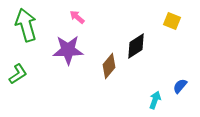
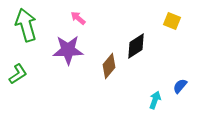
pink arrow: moved 1 px right, 1 px down
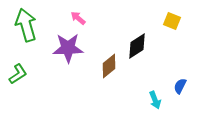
black diamond: moved 1 px right
purple star: moved 2 px up
brown diamond: rotated 10 degrees clockwise
blue semicircle: rotated 14 degrees counterclockwise
cyan arrow: rotated 138 degrees clockwise
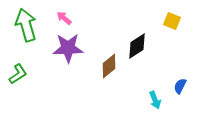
pink arrow: moved 14 px left
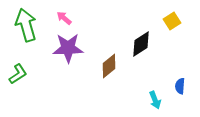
yellow square: rotated 36 degrees clockwise
black diamond: moved 4 px right, 2 px up
blue semicircle: rotated 21 degrees counterclockwise
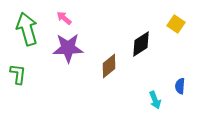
yellow square: moved 4 px right, 3 px down; rotated 24 degrees counterclockwise
green arrow: moved 1 px right, 4 px down
green L-shape: rotated 50 degrees counterclockwise
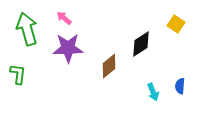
cyan arrow: moved 2 px left, 8 px up
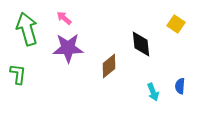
black diamond: rotated 64 degrees counterclockwise
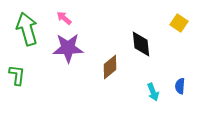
yellow square: moved 3 px right, 1 px up
brown diamond: moved 1 px right, 1 px down
green L-shape: moved 1 px left, 1 px down
